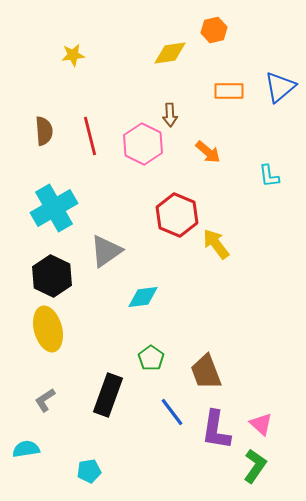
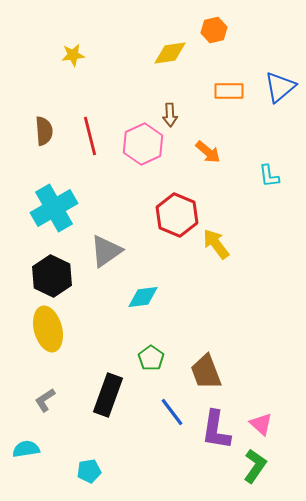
pink hexagon: rotated 9 degrees clockwise
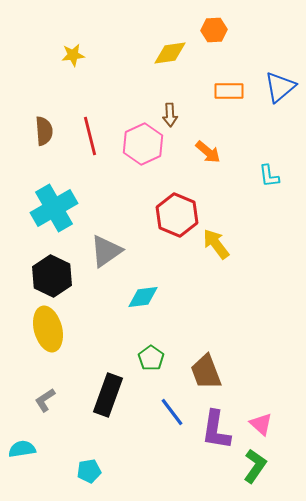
orange hexagon: rotated 10 degrees clockwise
cyan semicircle: moved 4 px left
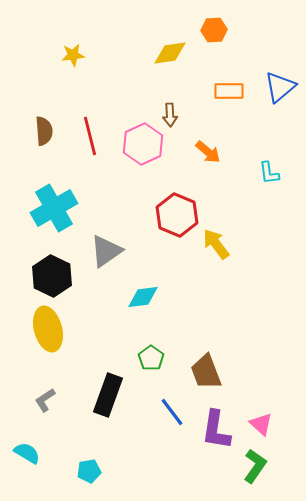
cyan L-shape: moved 3 px up
cyan semicircle: moved 5 px right, 4 px down; rotated 40 degrees clockwise
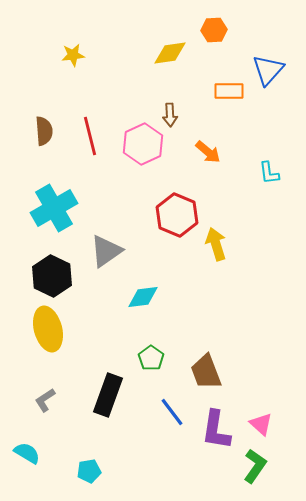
blue triangle: moved 12 px left, 17 px up; rotated 8 degrees counterclockwise
yellow arrow: rotated 20 degrees clockwise
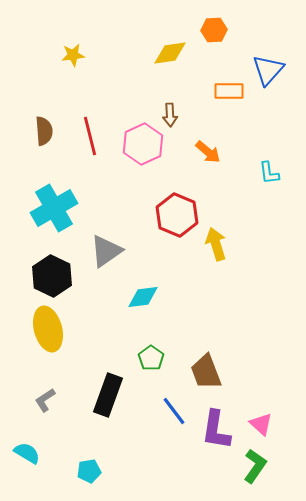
blue line: moved 2 px right, 1 px up
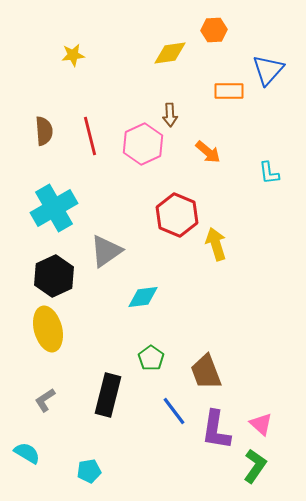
black hexagon: moved 2 px right; rotated 9 degrees clockwise
black rectangle: rotated 6 degrees counterclockwise
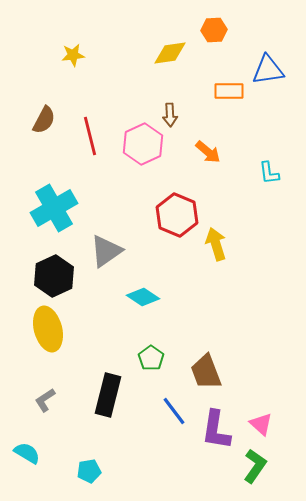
blue triangle: rotated 40 degrees clockwise
brown semicircle: moved 11 px up; rotated 32 degrees clockwise
cyan diamond: rotated 40 degrees clockwise
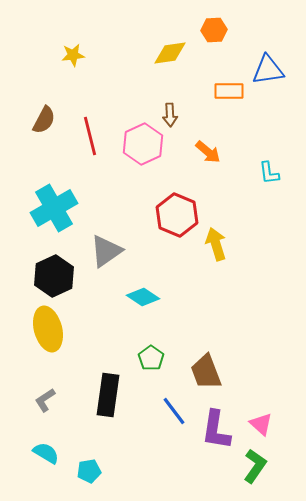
black rectangle: rotated 6 degrees counterclockwise
cyan semicircle: moved 19 px right
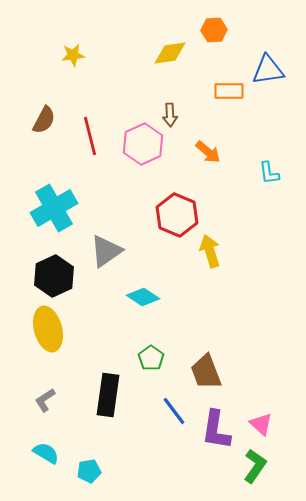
yellow arrow: moved 6 px left, 7 px down
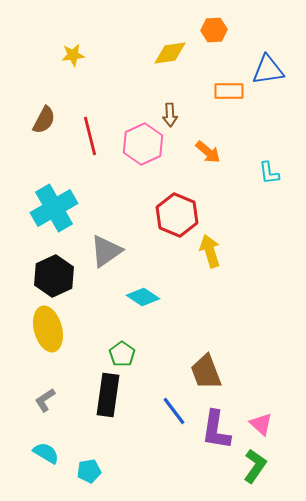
green pentagon: moved 29 px left, 4 px up
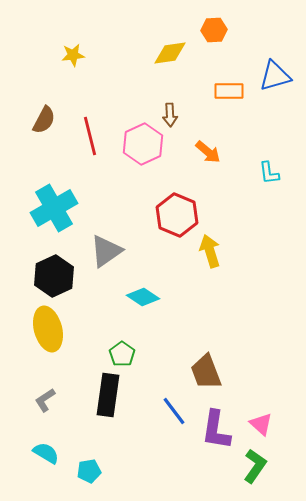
blue triangle: moved 7 px right, 6 px down; rotated 8 degrees counterclockwise
